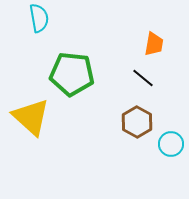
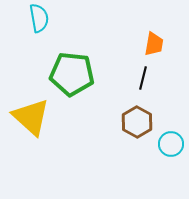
black line: rotated 65 degrees clockwise
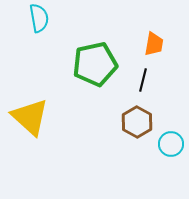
green pentagon: moved 23 px right, 10 px up; rotated 18 degrees counterclockwise
black line: moved 2 px down
yellow triangle: moved 1 px left
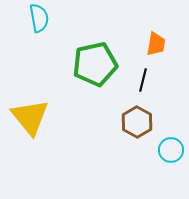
orange trapezoid: moved 2 px right
yellow triangle: rotated 9 degrees clockwise
cyan circle: moved 6 px down
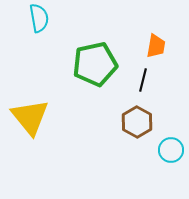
orange trapezoid: moved 2 px down
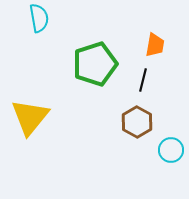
orange trapezoid: moved 1 px left, 1 px up
green pentagon: rotated 6 degrees counterclockwise
yellow triangle: rotated 18 degrees clockwise
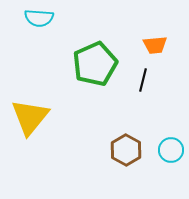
cyan semicircle: rotated 104 degrees clockwise
orange trapezoid: rotated 75 degrees clockwise
green pentagon: rotated 6 degrees counterclockwise
brown hexagon: moved 11 px left, 28 px down
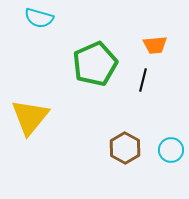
cyan semicircle: rotated 12 degrees clockwise
brown hexagon: moved 1 px left, 2 px up
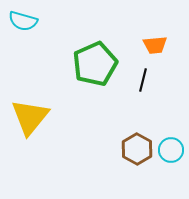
cyan semicircle: moved 16 px left, 3 px down
brown hexagon: moved 12 px right, 1 px down
